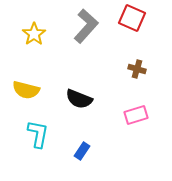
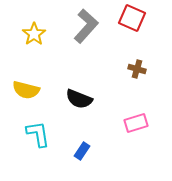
pink rectangle: moved 8 px down
cyan L-shape: rotated 20 degrees counterclockwise
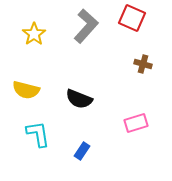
brown cross: moved 6 px right, 5 px up
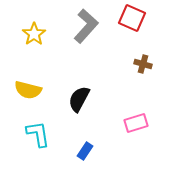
yellow semicircle: moved 2 px right
black semicircle: rotated 96 degrees clockwise
blue rectangle: moved 3 px right
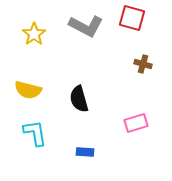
red square: rotated 8 degrees counterclockwise
gray L-shape: rotated 76 degrees clockwise
black semicircle: rotated 44 degrees counterclockwise
cyan L-shape: moved 3 px left, 1 px up
blue rectangle: moved 1 px down; rotated 60 degrees clockwise
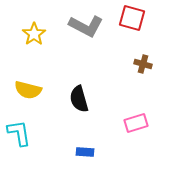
cyan L-shape: moved 16 px left
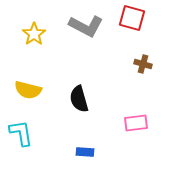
pink rectangle: rotated 10 degrees clockwise
cyan L-shape: moved 2 px right
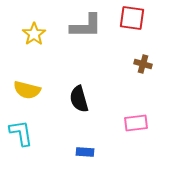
red square: rotated 8 degrees counterclockwise
gray L-shape: rotated 28 degrees counterclockwise
yellow semicircle: moved 1 px left
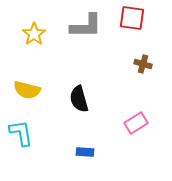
pink rectangle: rotated 25 degrees counterclockwise
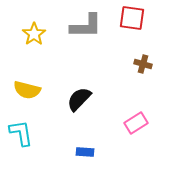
black semicircle: rotated 60 degrees clockwise
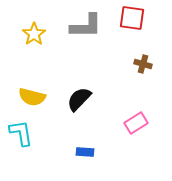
yellow semicircle: moved 5 px right, 7 px down
